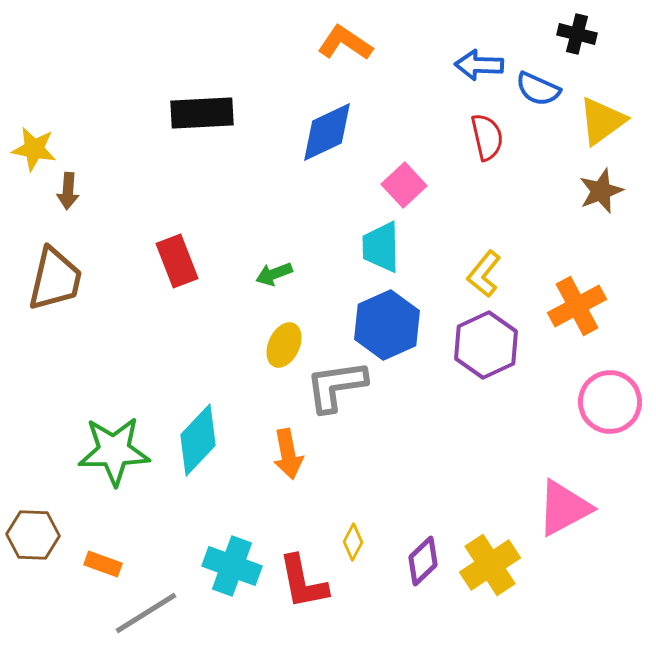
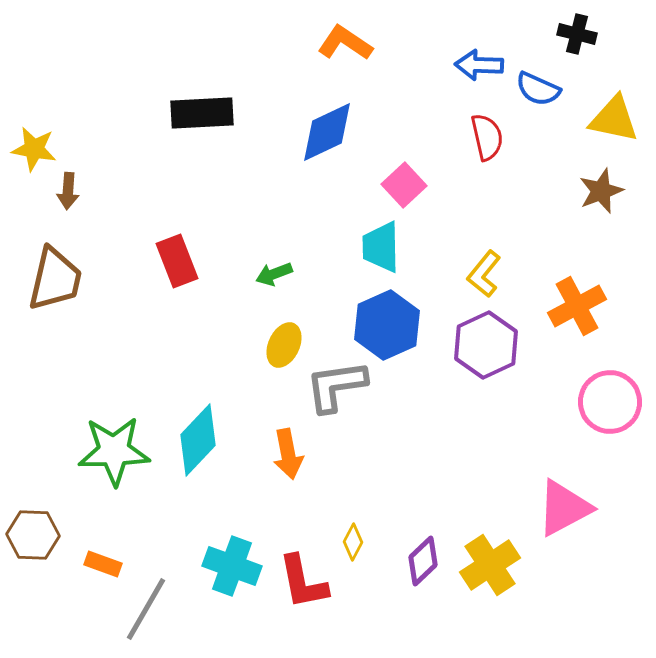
yellow triangle: moved 12 px right, 2 px up; rotated 48 degrees clockwise
gray line: moved 4 px up; rotated 28 degrees counterclockwise
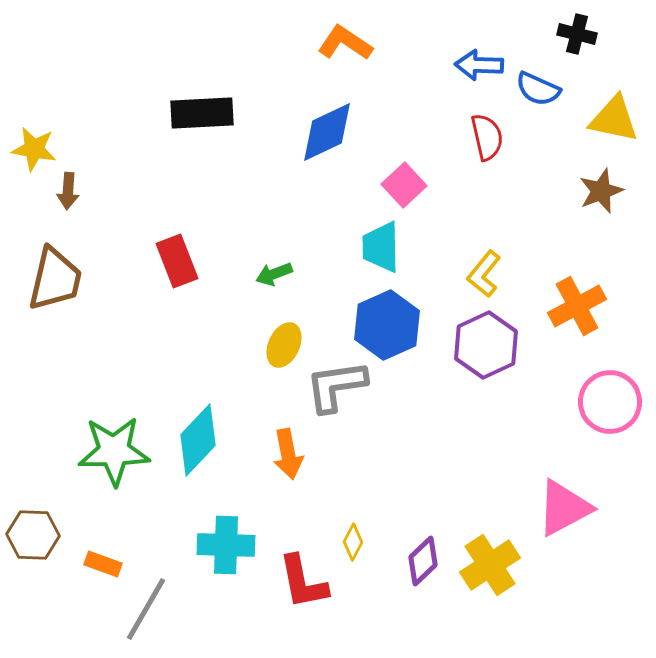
cyan cross: moved 6 px left, 21 px up; rotated 18 degrees counterclockwise
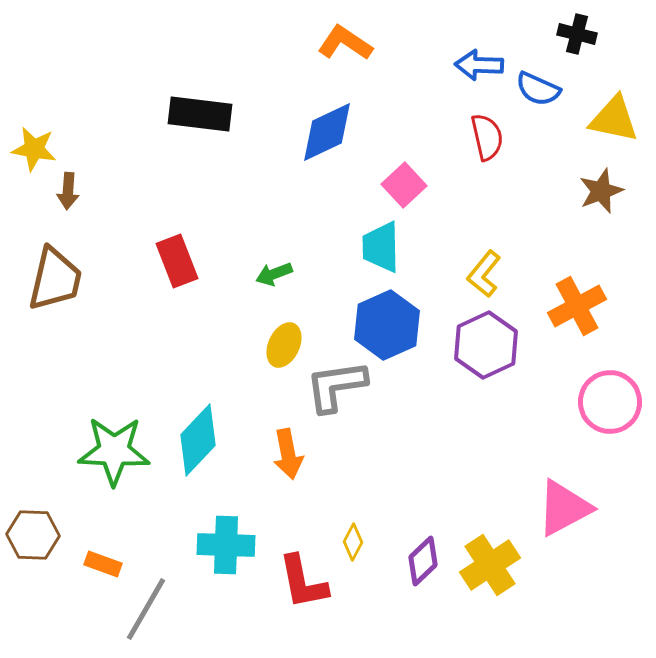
black rectangle: moved 2 px left, 1 px down; rotated 10 degrees clockwise
green star: rotated 4 degrees clockwise
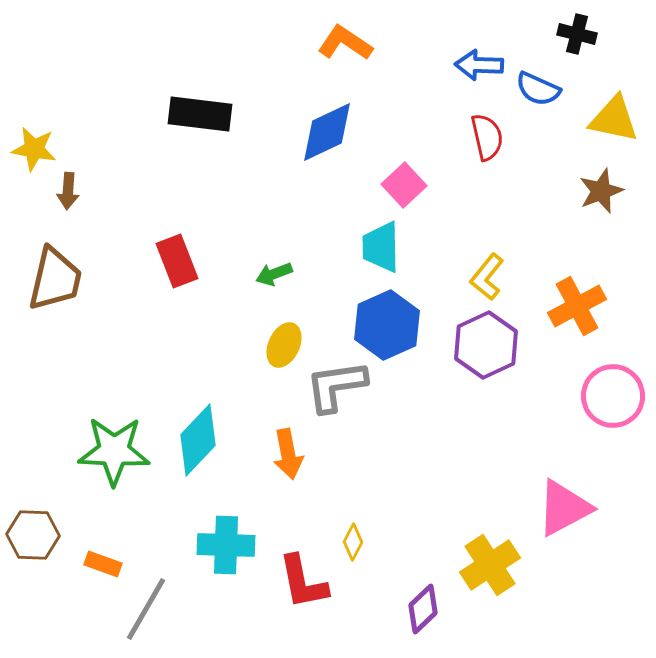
yellow L-shape: moved 3 px right, 3 px down
pink circle: moved 3 px right, 6 px up
purple diamond: moved 48 px down
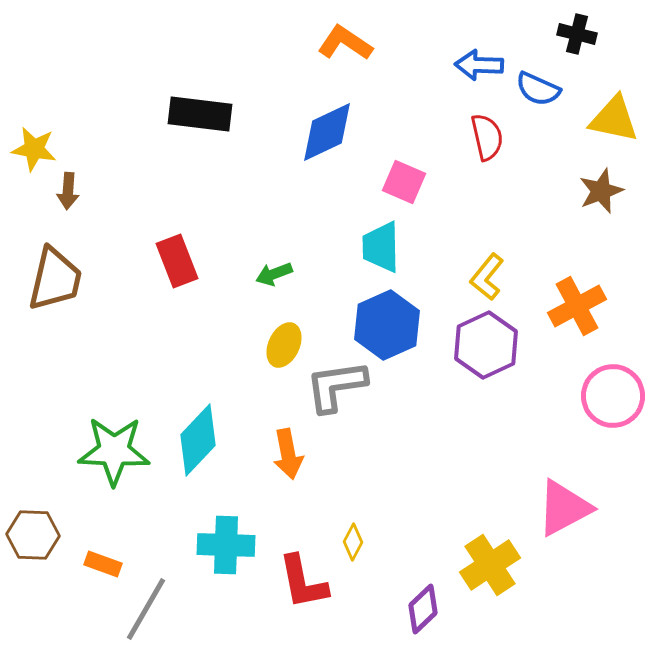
pink square: moved 3 px up; rotated 24 degrees counterclockwise
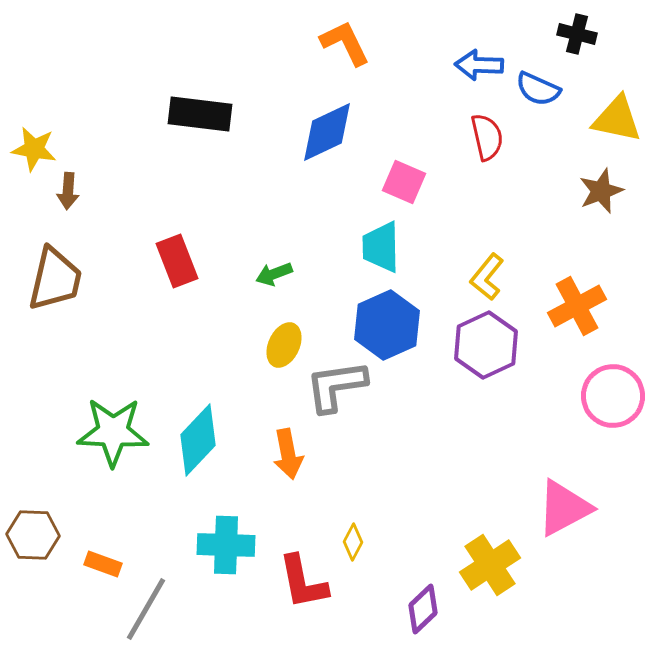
orange L-shape: rotated 30 degrees clockwise
yellow triangle: moved 3 px right
green star: moved 1 px left, 19 px up
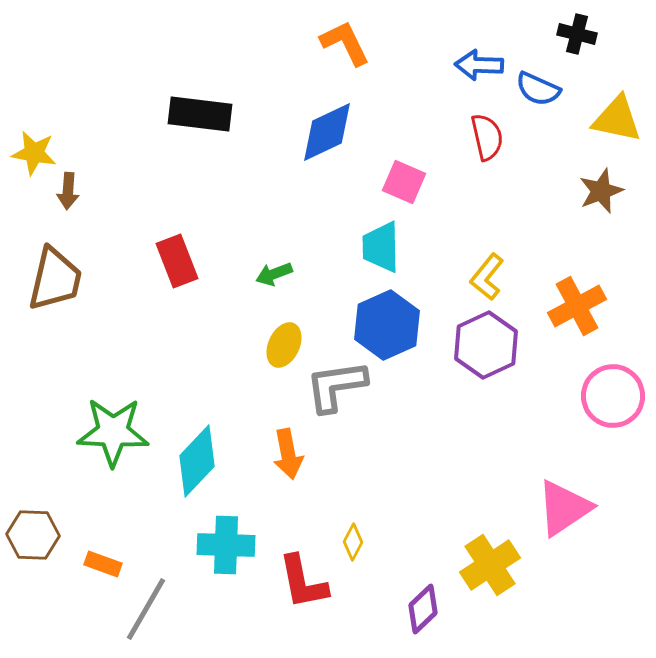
yellow star: moved 4 px down
cyan diamond: moved 1 px left, 21 px down
pink triangle: rotated 6 degrees counterclockwise
